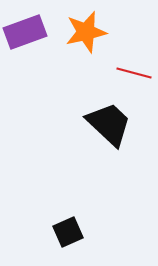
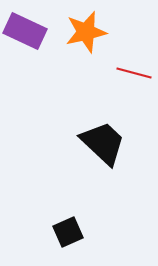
purple rectangle: moved 1 px up; rotated 45 degrees clockwise
black trapezoid: moved 6 px left, 19 px down
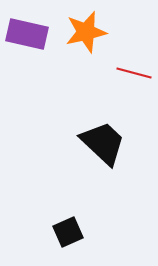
purple rectangle: moved 2 px right, 3 px down; rotated 12 degrees counterclockwise
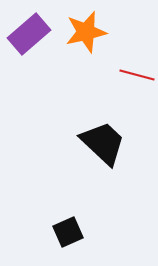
purple rectangle: moved 2 px right; rotated 54 degrees counterclockwise
red line: moved 3 px right, 2 px down
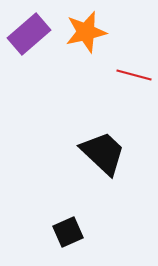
red line: moved 3 px left
black trapezoid: moved 10 px down
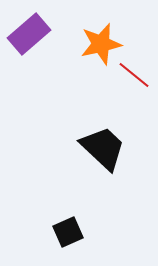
orange star: moved 15 px right, 12 px down
red line: rotated 24 degrees clockwise
black trapezoid: moved 5 px up
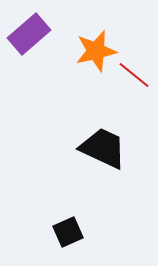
orange star: moved 5 px left, 7 px down
black trapezoid: rotated 18 degrees counterclockwise
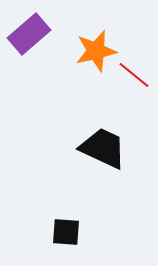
black square: moved 2 px left; rotated 28 degrees clockwise
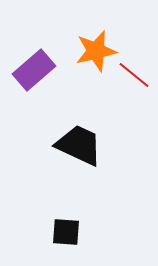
purple rectangle: moved 5 px right, 36 px down
black trapezoid: moved 24 px left, 3 px up
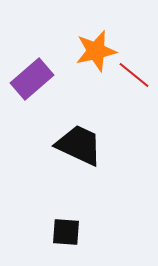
purple rectangle: moved 2 px left, 9 px down
